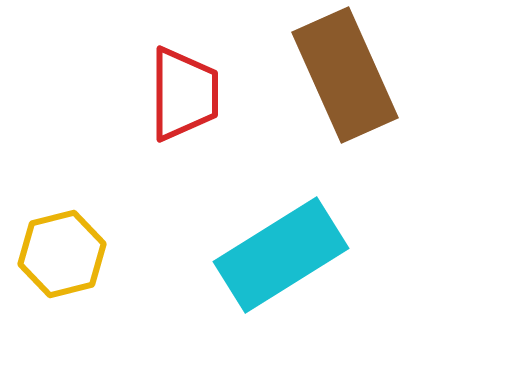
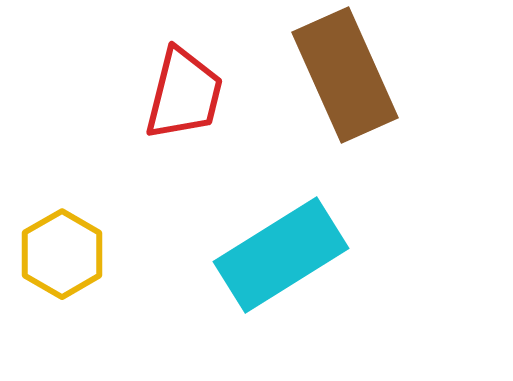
red trapezoid: rotated 14 degrees clockwise
yellow hexagon: rotated 16 degrees counterclockwise
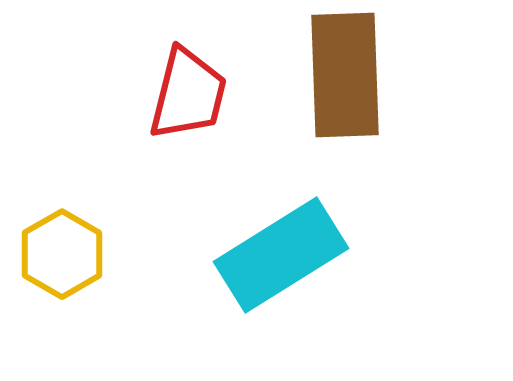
brown rectangle: rotated 22 degrees clockwise
red trapezoid: moved 4 px right
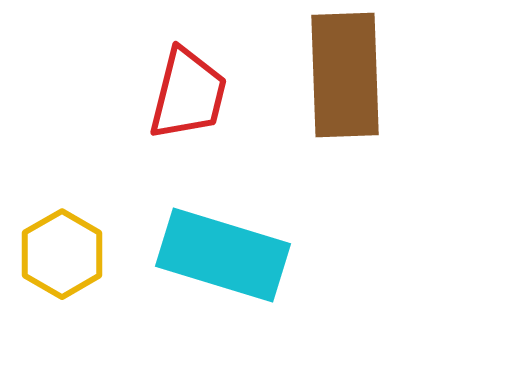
cyan rectangle: moved 58 px left; rotated 49 degrees clockwise
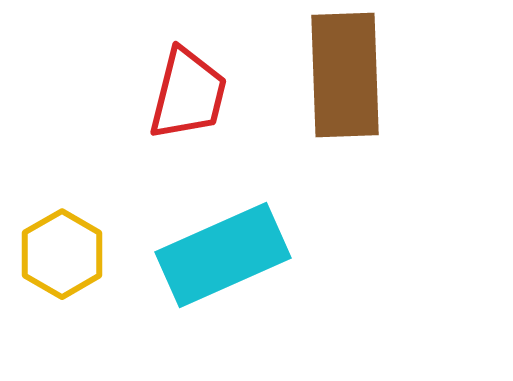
cyan rectangle: rotated 41 degrees counterclockwise
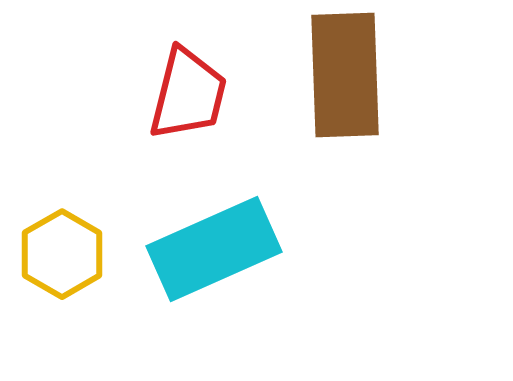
cyan rectangle: moved 9 px left, 6 px up
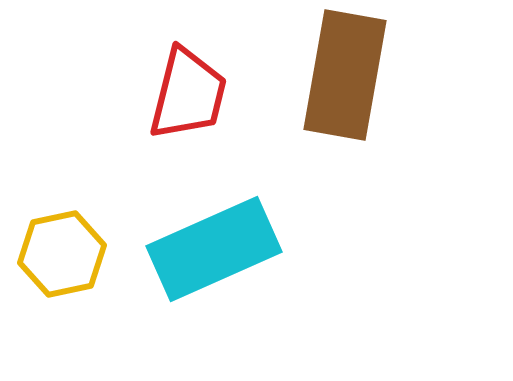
brown rectangle: rotated 12 degrees clockwise
yellow hexagon: rotated 18 degrees clockwise
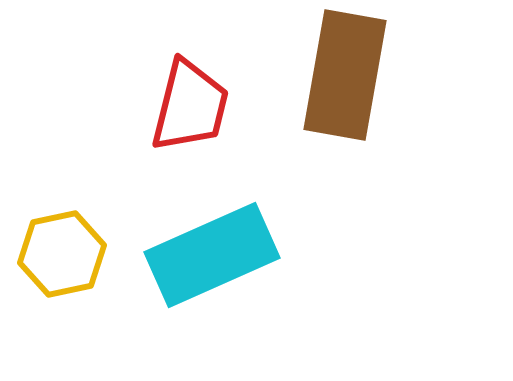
red trapezoid: moved 2 px right, 12 px down
cyan rectangle: moved 2 px left, 6 px down
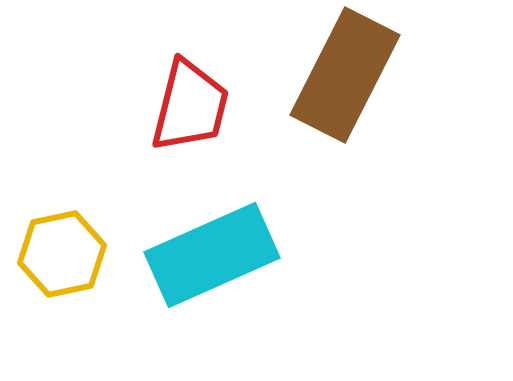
brown rectangle: rotated 17 degrees clockwise
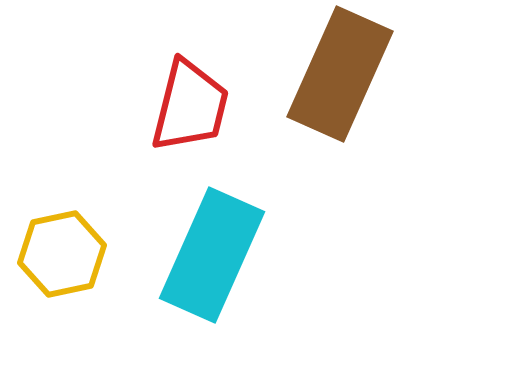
brown rectangle: moved 5 px left, 1 px up; rotated 3 degrees counterclockwise
cyan rectangle: rotated 42 degrees counterclockwise
